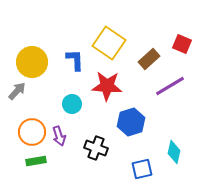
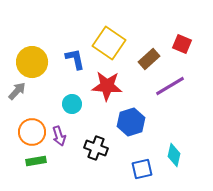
blue L-shape: moved 1 px up; rotated 10 degrees counterclockwise
cyan diamond: moved 3 px down
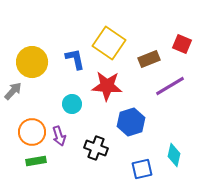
brown rectangle: rotated 20 degrees clockwise
gray arrow: moved 4 px left
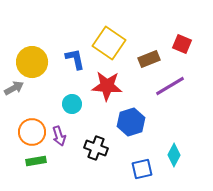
gray arrow: moved 1 px right, 3 px up; rotated 18 degrees clockwise
cyan diamond: rotated 15 degrees clockwise
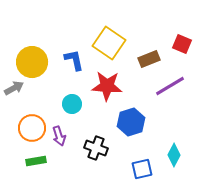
blue L-shape: moved 1 px left, 1 px down
orange circle: moved 4 px up
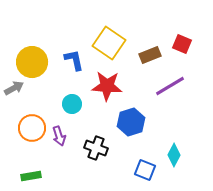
brown rectangle: moved 1 px right, 4 px up
green rectangle: moved 5 px left, 15 px down
blue square: moved 3 px right, 1 px down; rotated 35 degrees clockwise
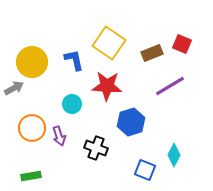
brown rectangle: moved 2 px right, 2 px up
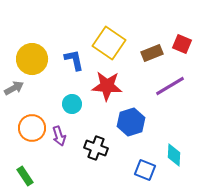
yellow circle: moved 3 px up
cyan diamond: rotated 25 degrees counterclockwise
green rectangle: moved 6 px left; rotated 66 degrees clockwise
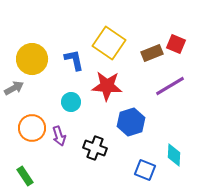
red square: moved 6 px left
cyan circle: moved 1 px left, 2 px up
black cross: moved 1 px left
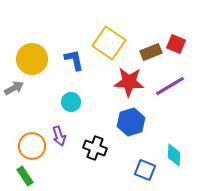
brown rectangle: moved 1 px left, 1 px up
red star: moved 22 px right, 4 px up
orange circle: moved 18 px down
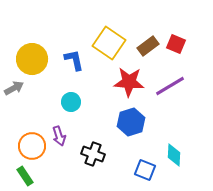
brown rectangle: moved 3 px left, 6 px up; rotated 15 degrees counterclockwise
black cross: moved 2 px left, 6 px down
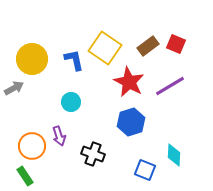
yellow square: moved 4 px left, 5 px down
red star: rotated 24 degrees clockwise
